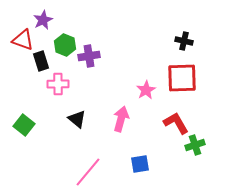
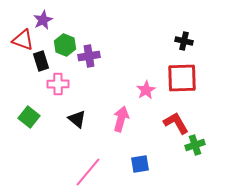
green square: moved 5 px right, 8 px up
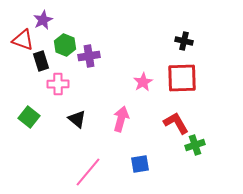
pink star: moved 3 px left, 8 px up
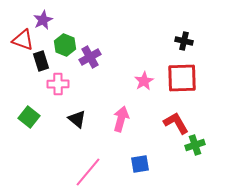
purple cross: moved 1 px right, 1 px down; rotated 20 degrees counterclockwise
pink star: moved 1 px right, 1 px up
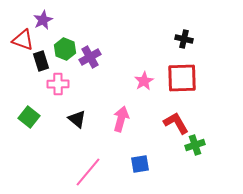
black cross: moved 2 px up
green hexagon: moved 4 px down
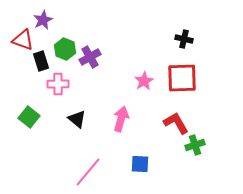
blue square: rotated 12 degrees clockwise
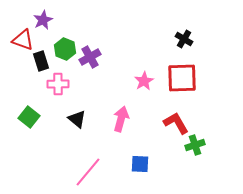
black cross: rotated 18 degrees clockwise
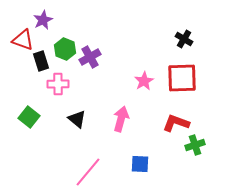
red L-shape: rotated 40 degrees counterclockwise
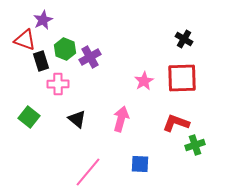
red triangle: moved 2 px right
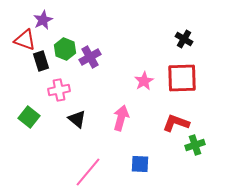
pink cross: moved 1 px right, 6 px down; rotated 10 degrees counterclockwise
pink arrow: moved 1 px up
